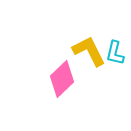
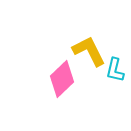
cyan L-shape: moved 17 px down
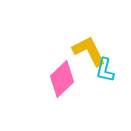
cyan L-shape: moved 10 px left
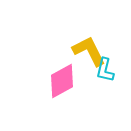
pink diamond: moved 2 px down; rotated 15 degrees clockwise
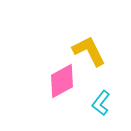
cyan L-shape: moved 4 px left, 33 px down; rotated 25 degrees clockwise
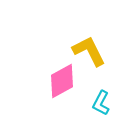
cyan L-shape: rotated 10 degrees counterclockwise
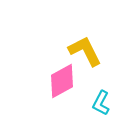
yellow L-shape: moved 4 px left
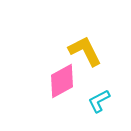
cyan L-shape: moved 2 px left, 2 px up; rotated 35 degrees clockwise
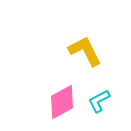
pink diamond: moved 21 px down
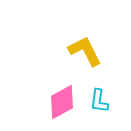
cyan L-shape: rotated 55 degrees counterclockwise
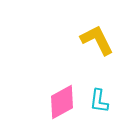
yellow L-shape: moved 12 px right, 11 px up
